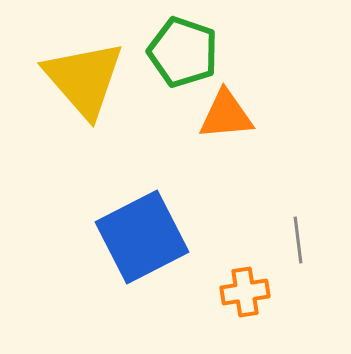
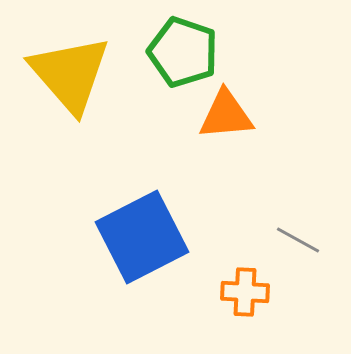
yellow triangle: moved 14 px left, 5 px up
gray line: rotated 54 degrees counterclockwise
orange cross: rotated 12 degrees clockwise
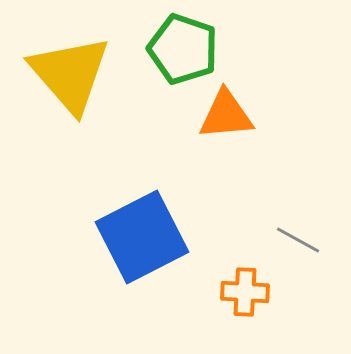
green pentagon: moved 3 px up
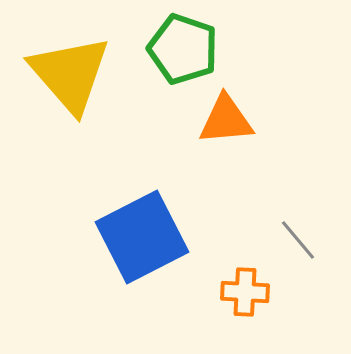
orange triangle: moved 5 px down
gray line: rotated 21 degrees clockwise
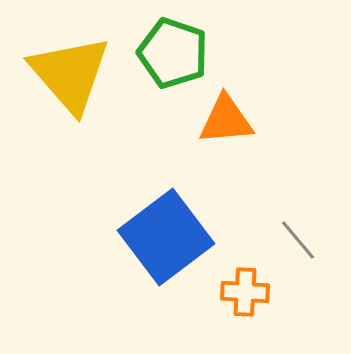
green pentagon: moved 10 px left, 4 px down
blue square: moved 24 px right; rotated 10 degrees counterclockwise
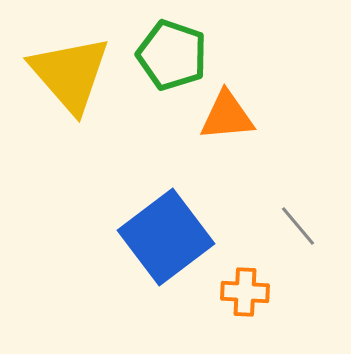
green pentagon: moved 1 px left, 2 px down
orange triangle: moved 1 px right, 4 px up
gray line: moved 14 px up
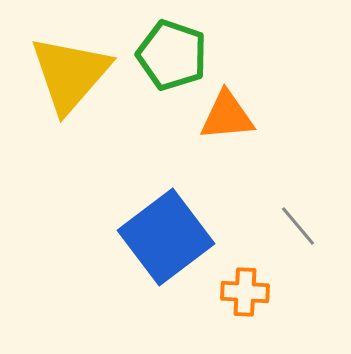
yellow triangle: rotated 22 degrees clockwise
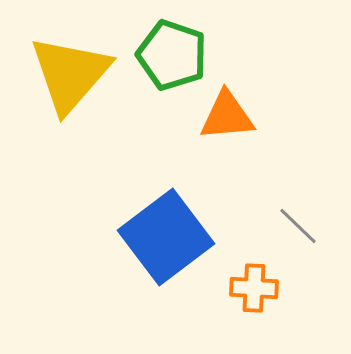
gray line: rotated 6 degrees counterclockwise
orange cross: moved 9 px right, 4 px up
